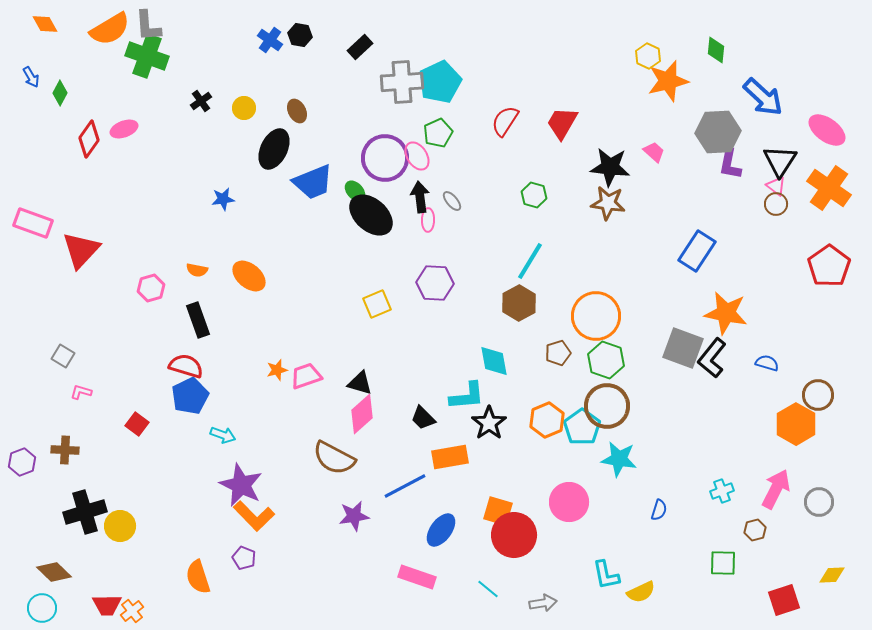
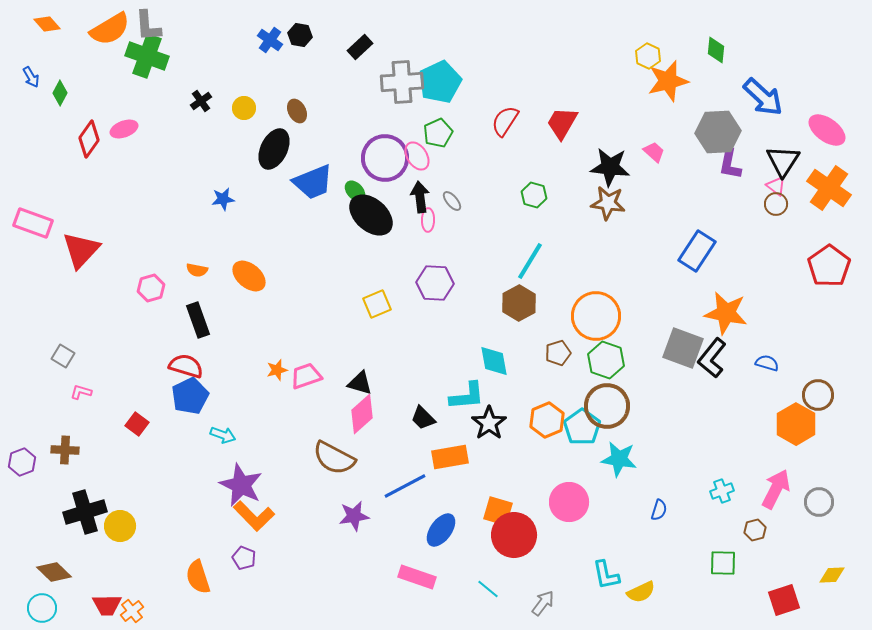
orange diamond at (45, 24): moved 2 px right; rotated 12 degrees counterclockwise
black triangle at (780, 161): moved 3 px right
gray arrow at (543, 603): rotated 44 degrees counterclockwise
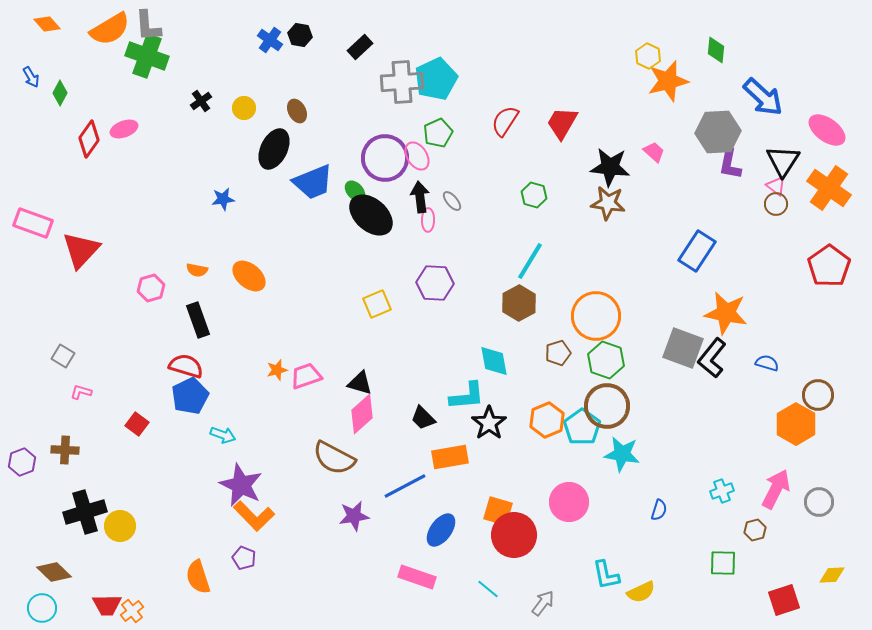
cyan pentagon at (440, 82): moved 4 px left, 3 px up
cyan star at (619, 459): moved 3 px right, 5 px up
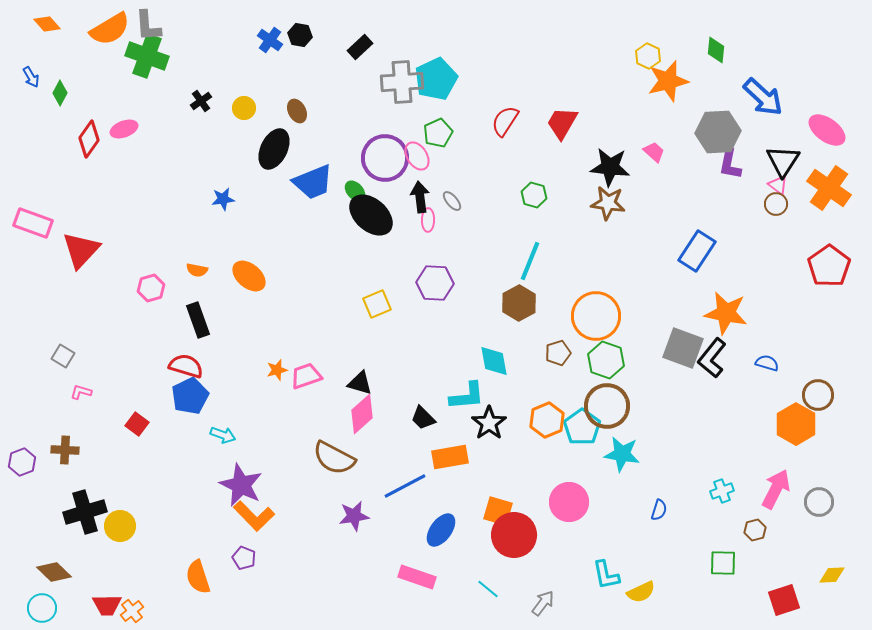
pink triangle at (776, 186): moved 2 px right, 1 px up
cyan line at (530, 261): rotated 9 degrees counterclockwise
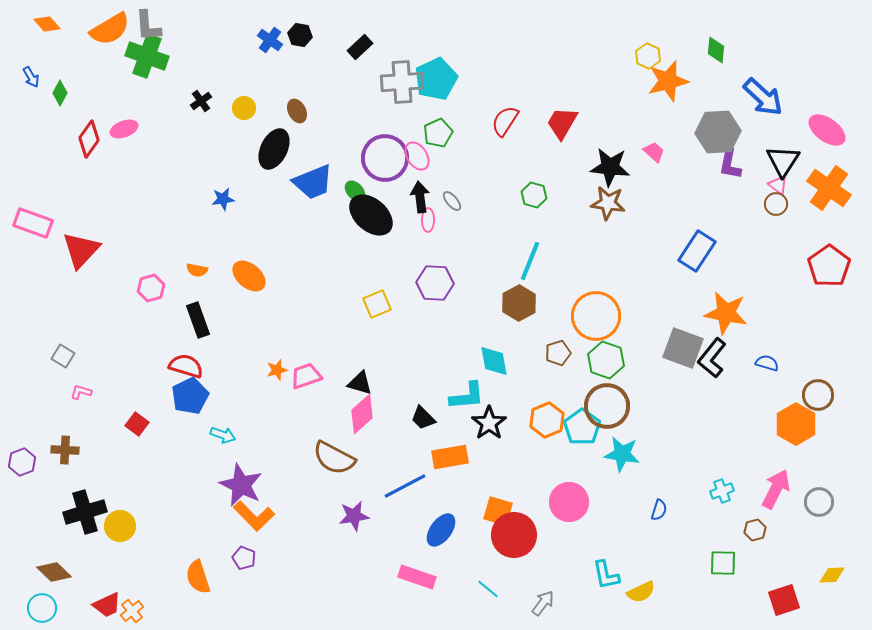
red trapezoid at (107, 605): rotated 24 degrees counterclockwise
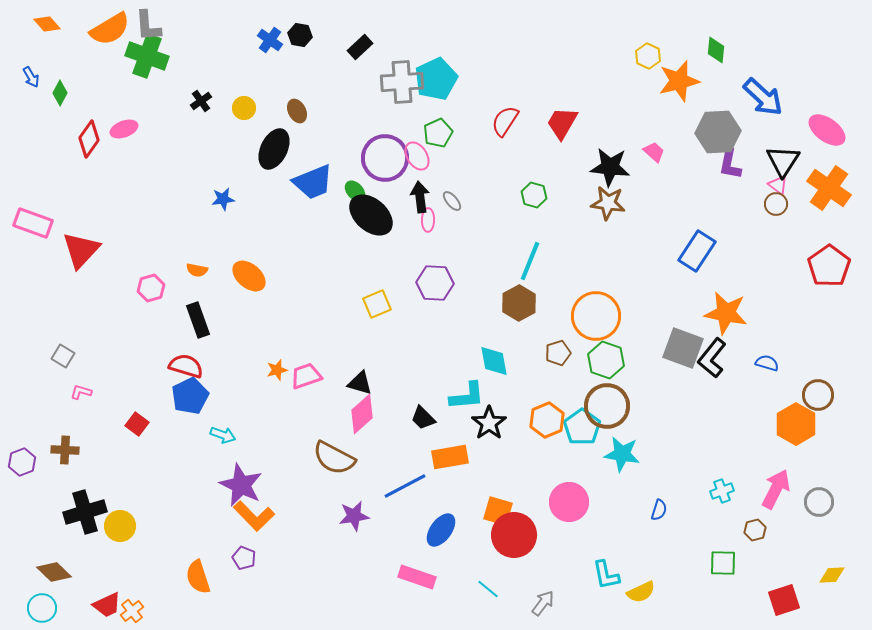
orange star at (668, 81): moved 11 px right
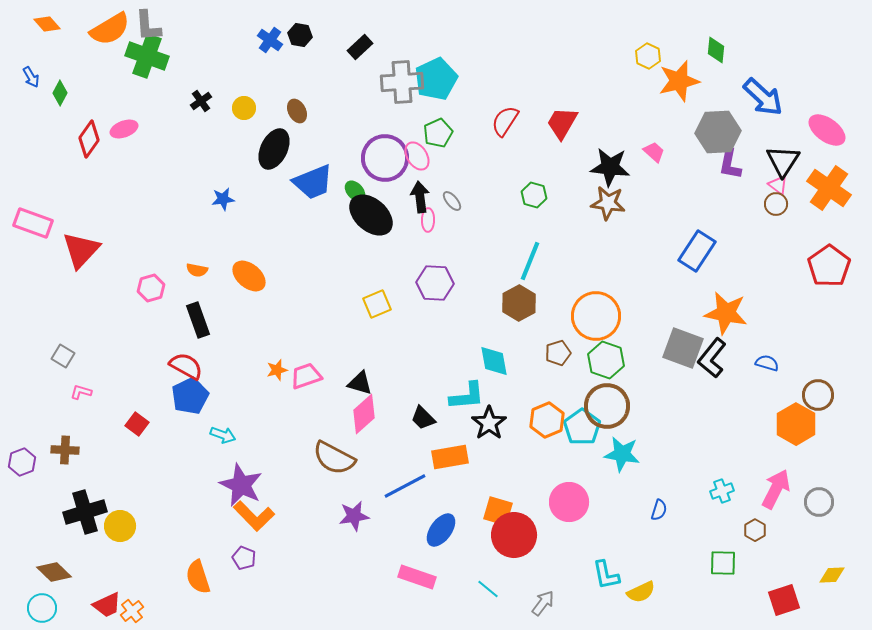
red semicircle at (186, 366): rotated 12 degrees clockwise
pink diamond at (362, 414): moved 2 px right
brown hexagon at (755, 530): rotated 15 degrees counterclockwise
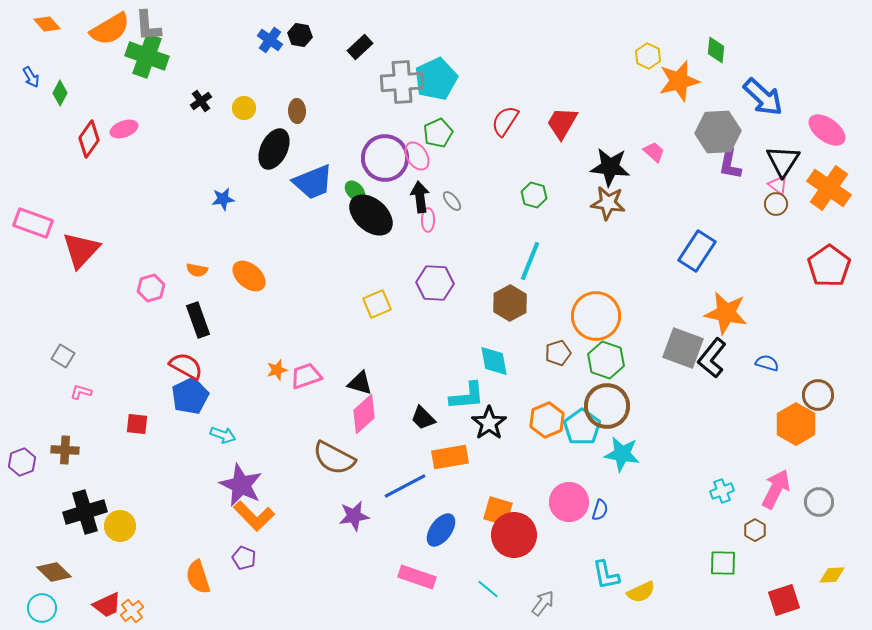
brown ellipse at (297, 111): rotated 25 degrees clockwise
brown hexagon at (519, 303): moved 9 px left
red square at (137, 424): rotated 30 degrees counterclockwise
blue semicircle at (659, 510): moved 59 px left
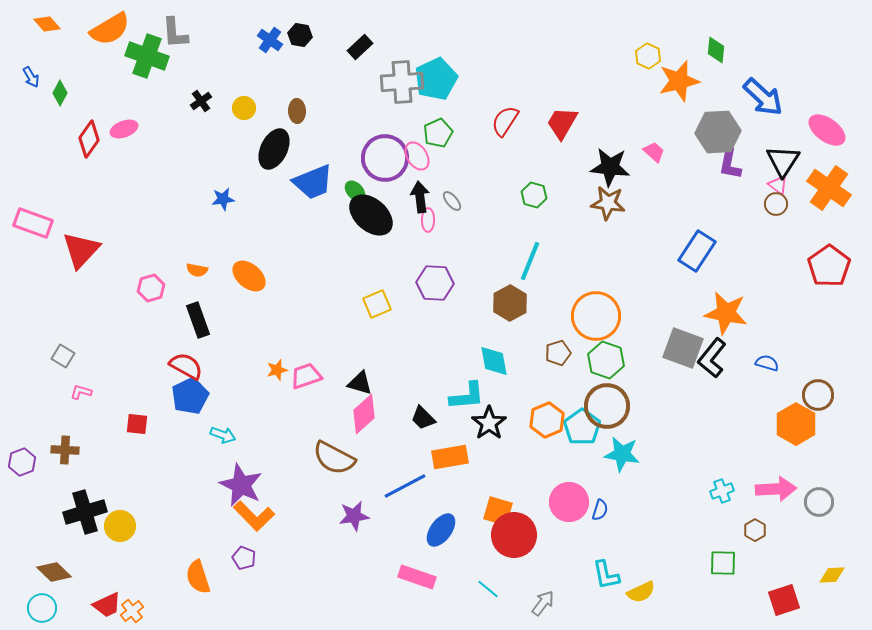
gray L-shape at (148, 26): moved 27 px right, 7 px down
pink arrow at (776, 489): rotated 60 degrees clockwise
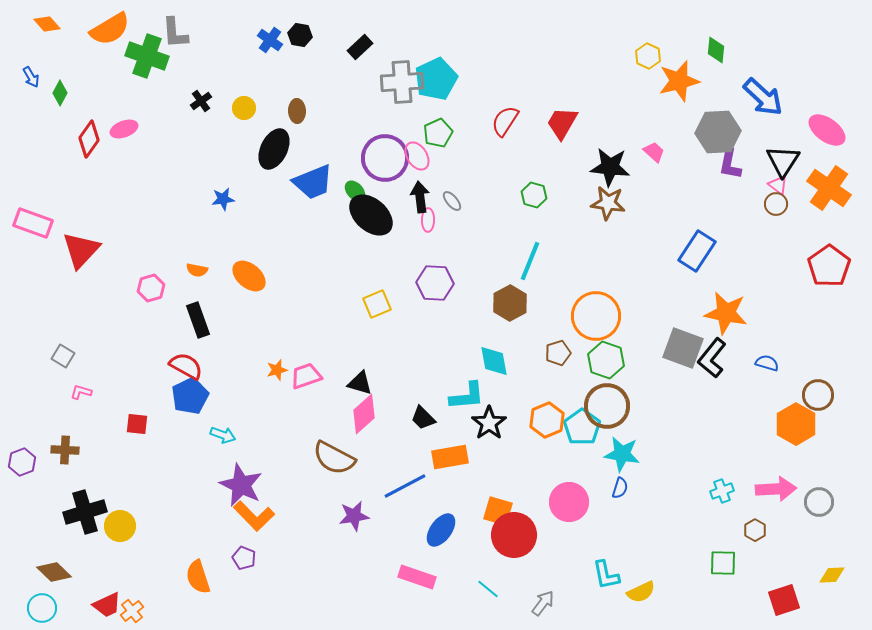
blue semicircle at (600, 510): moved 20 px right, 22 px up
